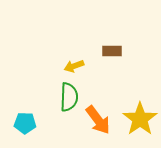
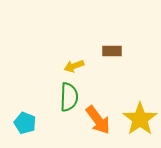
cyan pentagon: rotated 20 degrees clockwise
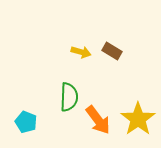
brown rectangle: rotated 30 degrees clockwise
yellow arrow: moved 7 px right, 14 px up; rotated 144 degrees counterclockwise
yellow star: moved 2 px left
cyan pentagon: moved 1 px right, 1 px up
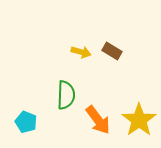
green semicircle: moved 3 px left, 2 px up
yellow star: moved 1 px right, 1 px down
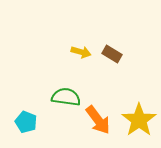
brown rectangle: moved 3 px down
green semicircle: moved 2 px down; rotated 84 degrees counterclockwise
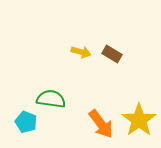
green semicircle: moved 15 px left, 2 px down
orange arrow: moved 3 px right, 4 px down
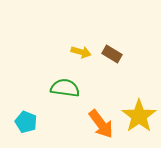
green semicircle: moved 14 px right, 11 px up
yellow star: moved 4 px up
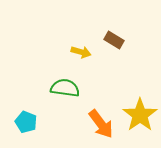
brown rectangle: moved 2 px right, 14 px up
yellow star: moved 1 px right, 1 px up
